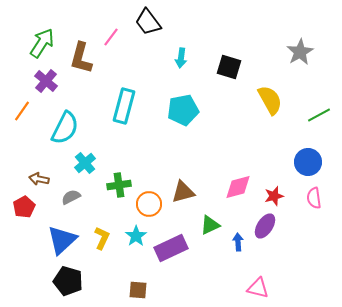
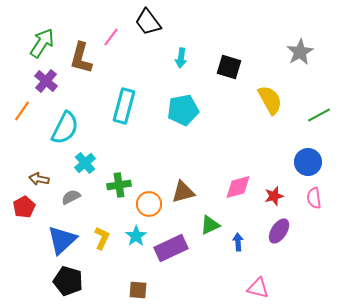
purple ellipse: moved 14 px right, 5 px down
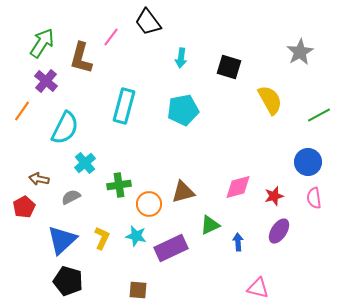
cyan star: rotated 25 degrees counterclockwise
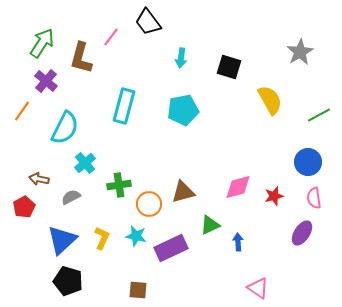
purple ellipse: moved 23 px right, 2 px down
pink triangle: rotated 20 degrees clockwise
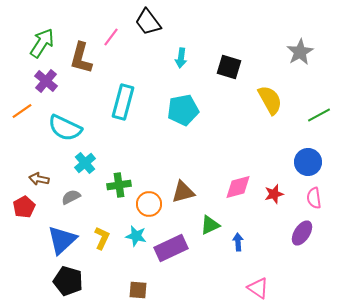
cyan rectangle: moved 1 px left, 4 px up
orange line: rotated 20 degrees clockwise
cyan semicircle: rotated 88 degrees clockwise
red star: moved 2 px up
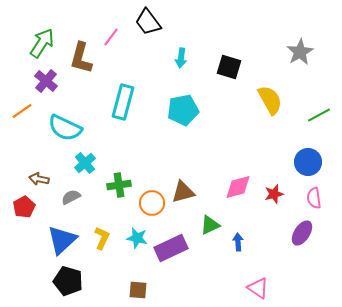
orange circle: moved 3 px right, 1 px up
cyan star: moved 1 px right, 2 px down
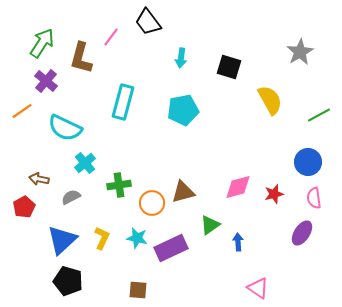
green triangle: rotated 10 degrees counterclockwise
